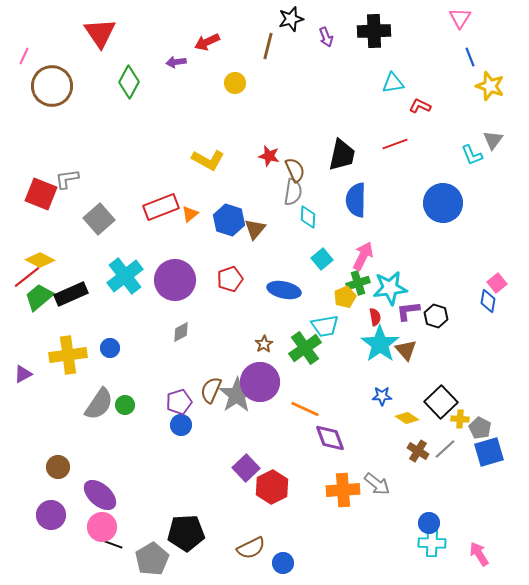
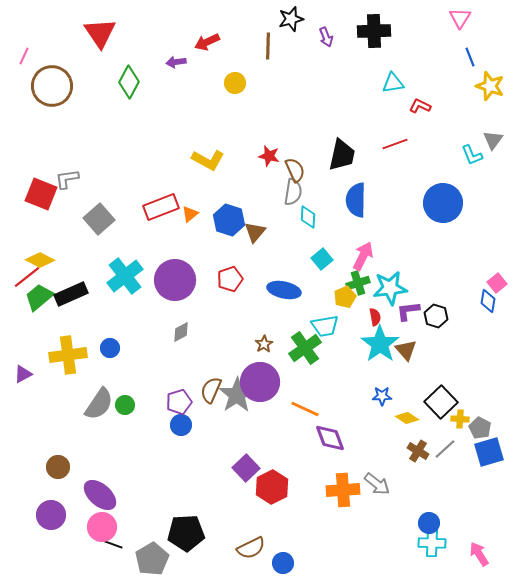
brown line at (268, 46): rotated 12 degrees counterclockwise
brown triangle at (255, 229): moved 3 px down
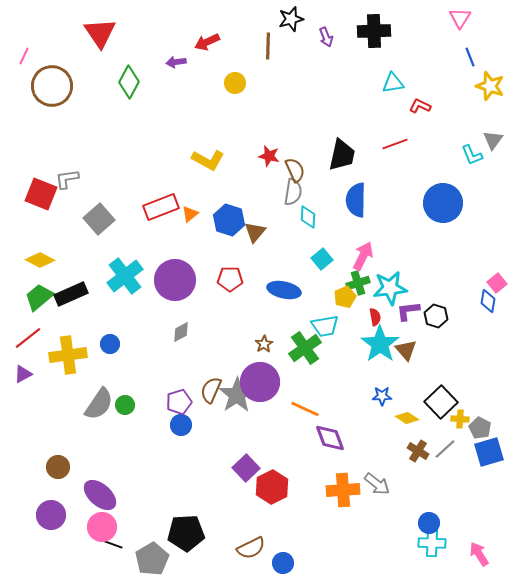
red line at (27, 277): moved 1 px right, 61 px down
red pentagon at (230, 279): rotated 20 degrees clockwise
blue circle at (110, 348): moved 4 px up
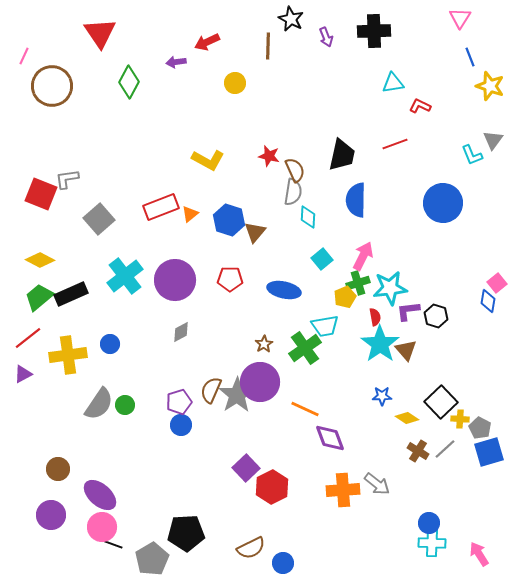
black star at (291, 19): rotated 30 degrees counterclockwise
brown circle at (58, 467): moved 2 px down
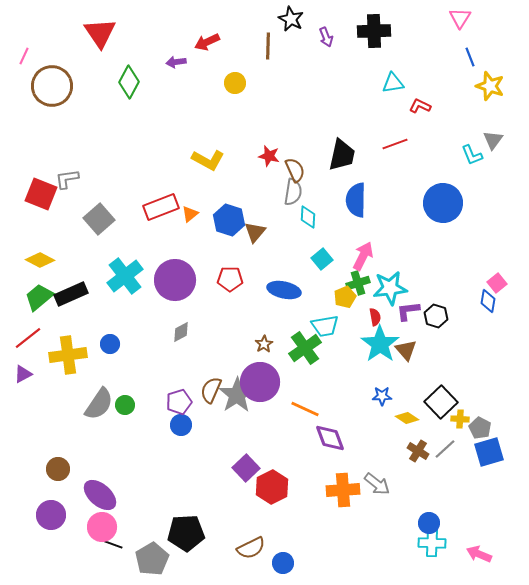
pink arrow at (479, 554): rotated 35 degrees counterclockwise
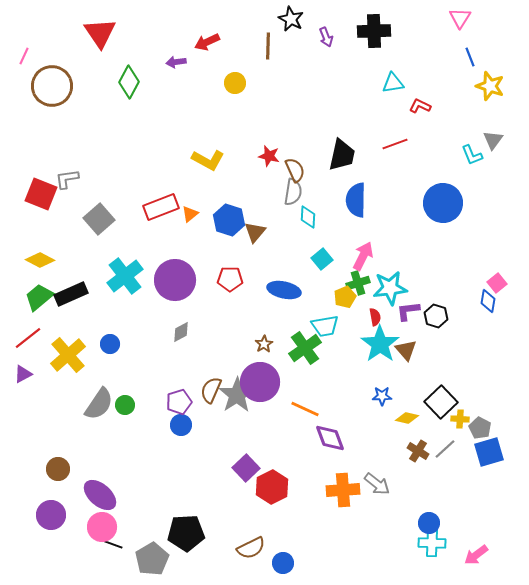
yellow cross at (68, 355): rotated 33 degrees counterclockwise
yellow diamond at (407, 418): rotated 20 degrees counterclockwise
pink arrow at (479, 554): moved 3 px left, 1 px down; rotated 60 degrees counterclockwise
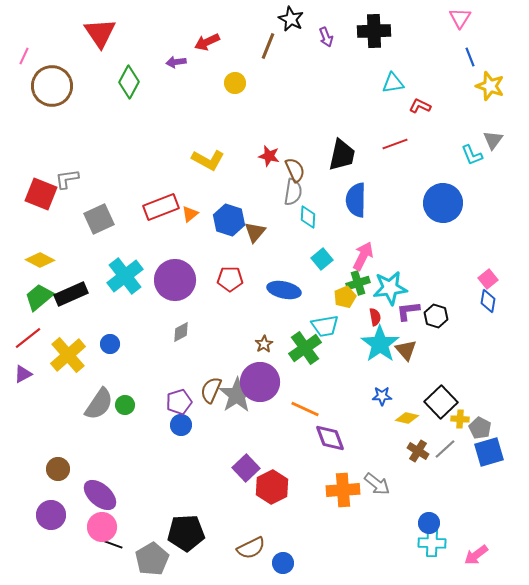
brown line at (268, 46): rotated 20 degrees clockwise
gray square at (99, 219): rotated 16 degrees clockwise
pink square at (497, 283): moved 9 px left, 4 px up
